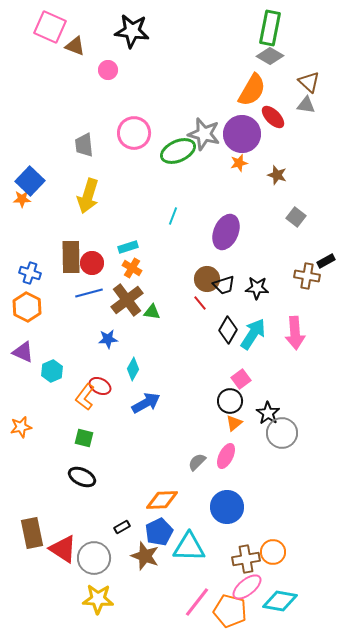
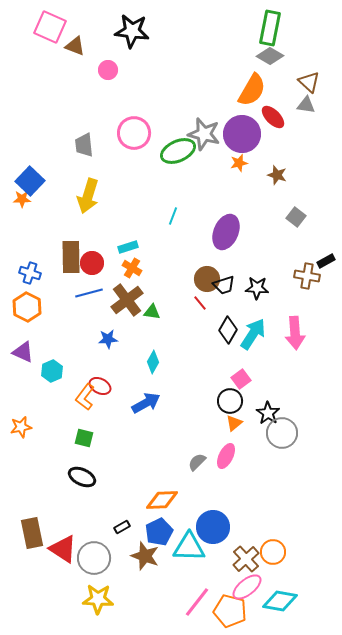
cyan diamond at (133, 369): moved 20 px right, 7 px up
blue circle at (227, 507): moved 14 px left, 20 px down
brown cross at (246, 559): rotated 32 degrees counterclockwise
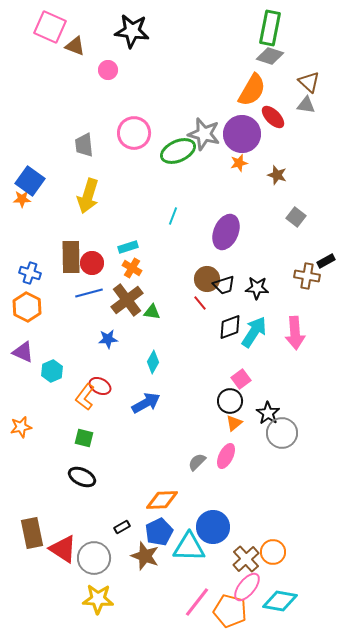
gray diamond at (270, 56): rotated 12 degrees counterclockwise
blue square at (30, 181): rotated 8 degrees counterclockwise
black diamond at (228, 330): moved 2 px right, 3 px up; rotated 40 degrees clockwise
cyan arrow at (253, 334): moved 1 px right, 2 px up
pink ellipse at (247, 587): rotated 12 degrees counterclockwise
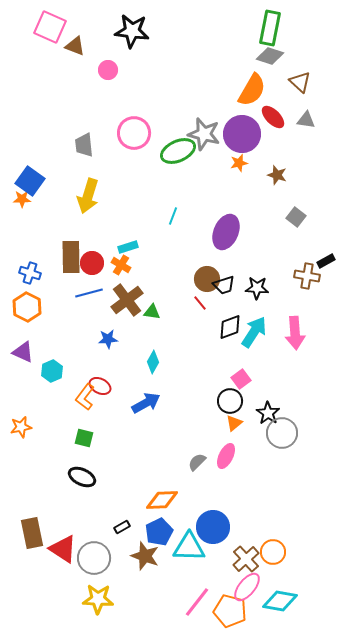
brown triangle at (309, 82): moved 9 px left
gray triangle at (306, 105): moved 15 px down
orange cross at (132, 268): moved 11 px left, 3 px up
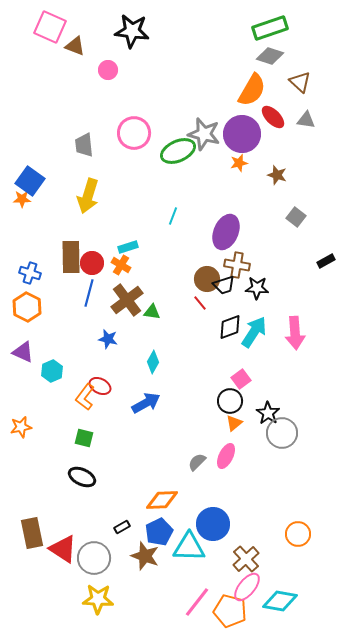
green rectangle at (270, 28): rotated 60 degrees clockwise
brown cross at (307, 276): moved 70 px left, 11 px up
blue line at (89, 293): rotated 60 degrees counterclockwise
blue star at (108, 339): rotated 18 degrees clockwise
blue circle at (213, 527): moved 3 px up
orange circle at (273, 552): moved 25 px right, 18 px up
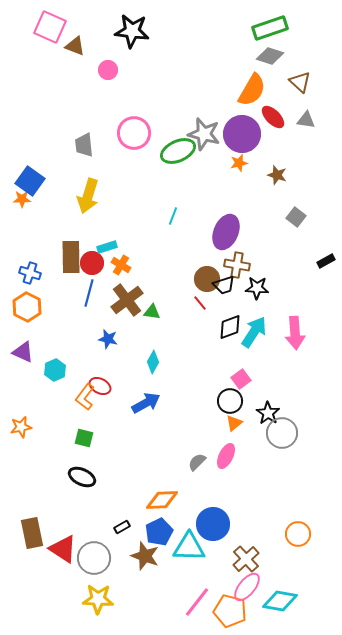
cyan rectangle at (128, 247): moved 21 px left
cyan hexagon at (52, 371): moved 3 px right, 1 px up
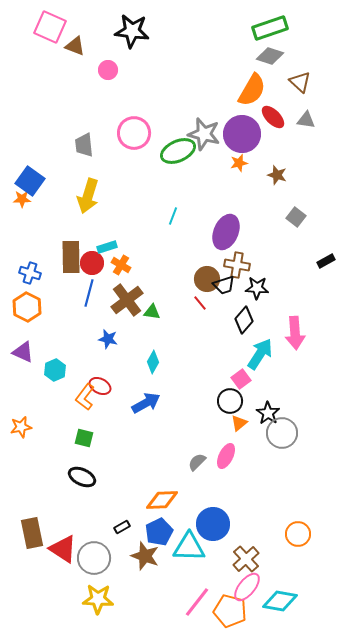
black diamond at (230, 327): moved 14 px right, 7 px up; rotated 28 degrees counterclockwise
cyan arrow at (254, 332): moved 6 px right, 22 px down
orange triangle at (234, 423): moved 5 px right
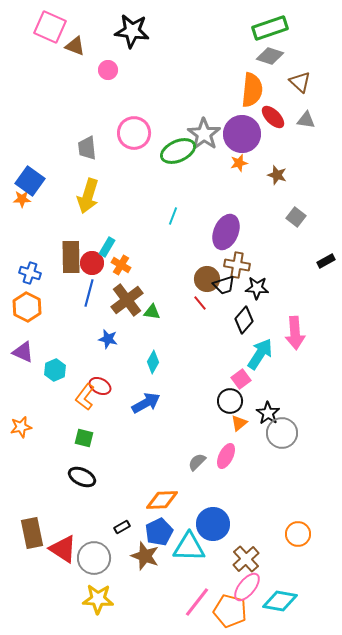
orange semicircle at (252, 90): rotated 24 degrees counterclockwise
gray star at (204, 134): rotated 20 degrees clockwise
gray trapezoid at (84, 145): moved 3 px right, 3 px down
cyan rectangle at (107, 247): rotated 42 degrees counterclockwise
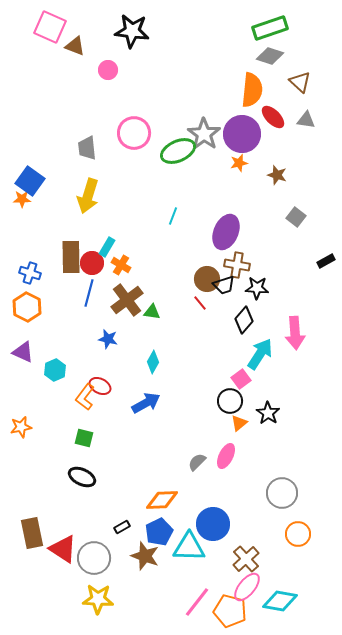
gray circle at (282, 433): moved 60 px down
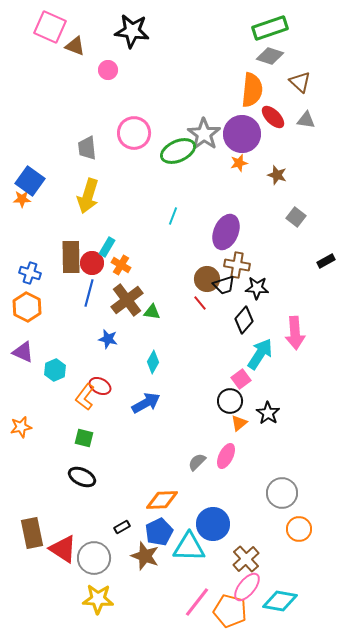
orange circle at (298, 534): moved 1 px right, 5 px up
